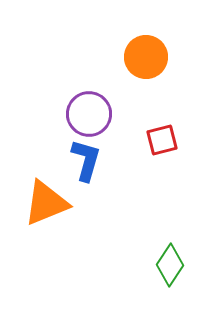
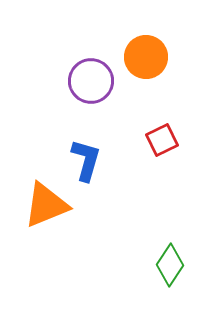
purple circle: moved 2 px right, 33 px up
red square: rotated 12 degrees counterclockwise
orange triangle: moved 2 px down
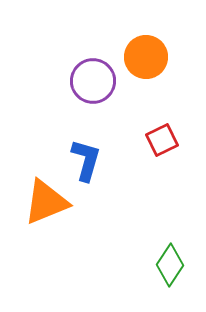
purple circle: moved 2 px right
orange triangle: moved 3 px up
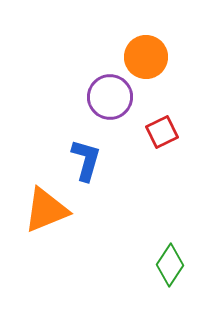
purple circle: moved 17 px right, 16 px down
red square: moved 8 px up
orange triangle: moved 8 px down
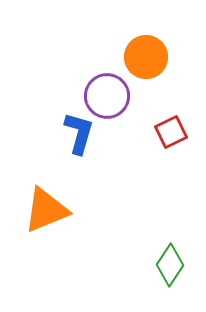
purple circle: moved 3 px left, 1 px up
red square: moved 9 px right
blue L-shape: moved 7 px left, 27 px up
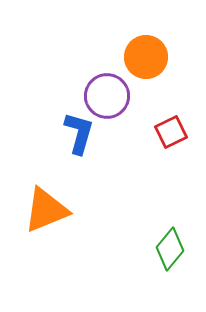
green diamond: moved 16 px up; rotated 6 degrees clockwise
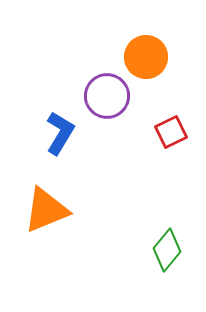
blue L-shape: moved 19 px left; rotated 15 degrees clockwise
green diamond: moved 3 px left, 1 px down
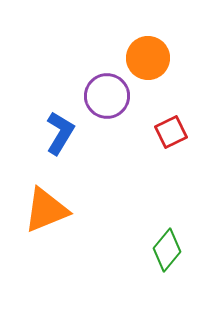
orange circle: moved 2 px right, 1 px down
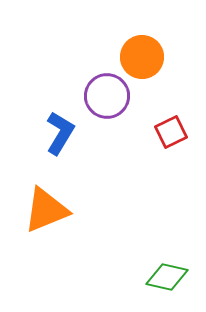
orange circle: moved 6 px left, 1 px up
green diamond: moved 27 px down; rotated 63 degrees clockwise
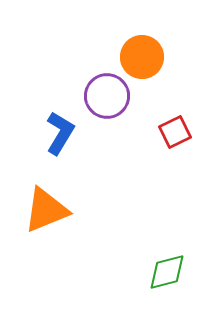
red square: moved 4 px right
green diamond: moved 5 px up; rotated 27 degrees counterclockwise
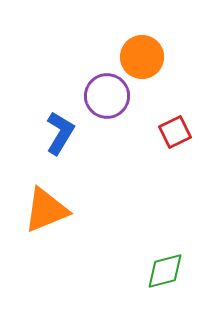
green diamond: moved 2 px left, 1 px up
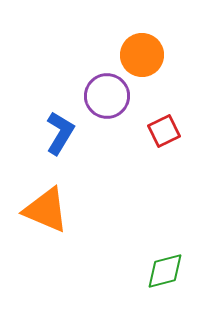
orange circle: moved 2 px up
red square: moved 11 px left, 1 px up
orange triangle: rotated 45 degrees clockwise
